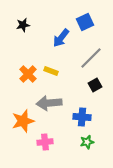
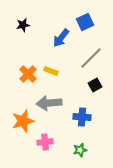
green star: moved 7 px left, 8 px down
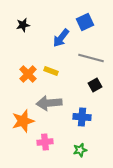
gray line: rotated 60 degrees clockwise
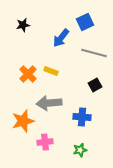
gray line: moved 3 px right, 5 px up
